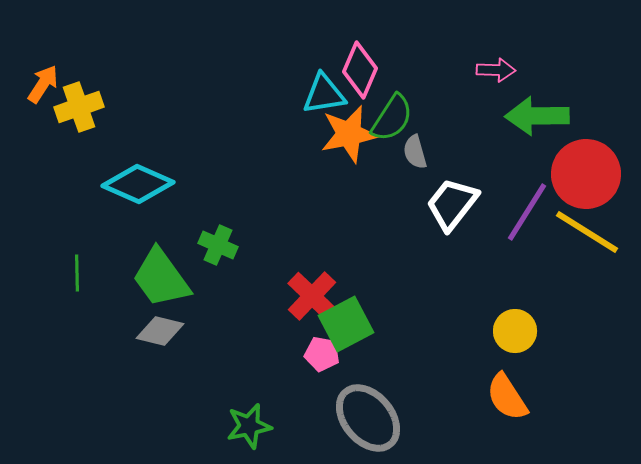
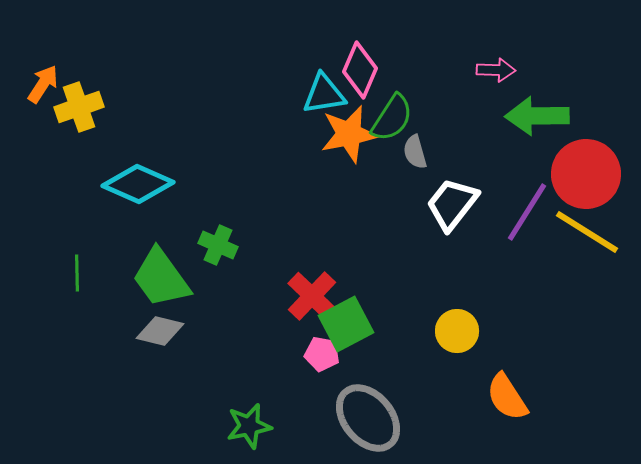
yellow circle: moved 58 px left
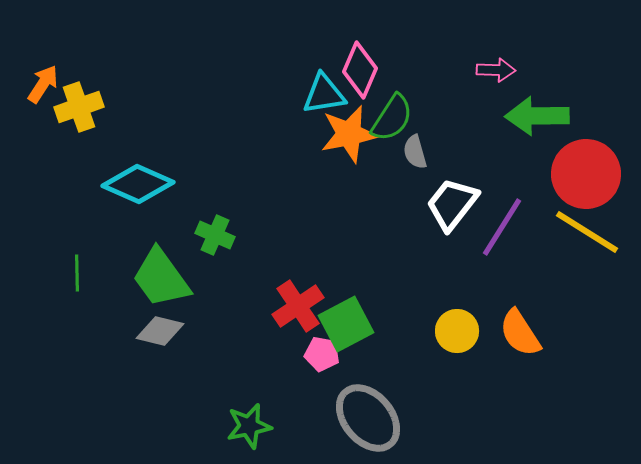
purple line: moved 25 px left, 15 px down
green cross: moved 3 px left, 10 px up
red cross: moved 14 px left, 10 px down; rotated 12 degrees clockwise
orange semicircle: moved 13 px right, 64 px up
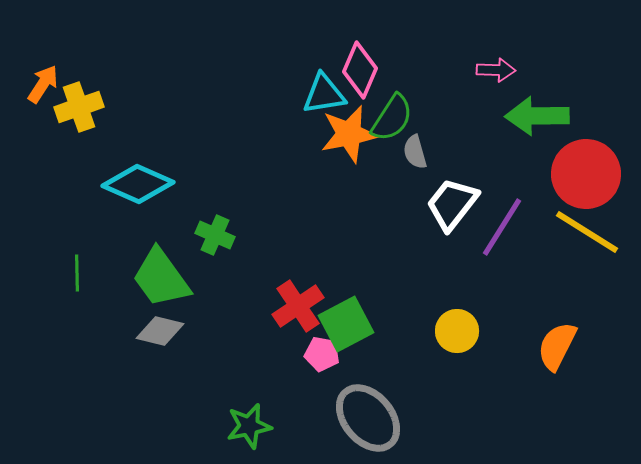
orange semicircle: moved 37 px right, 13 px down; rotated 60 degrees clockwise
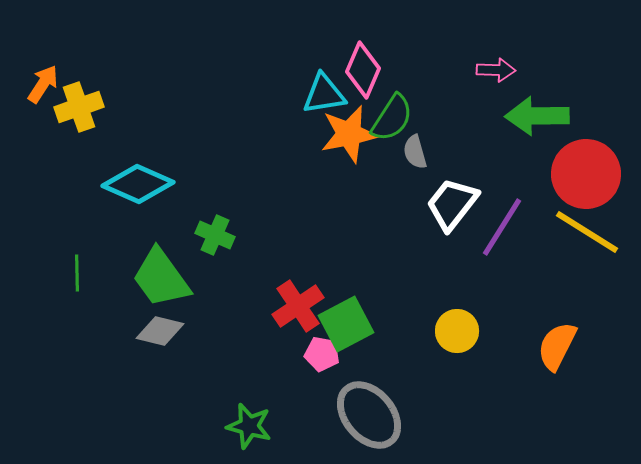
pink diamond: moved 3 px right
gray ellipse: moved 1 px right, 3 px up
green star: rotated 27 degrees clockwise
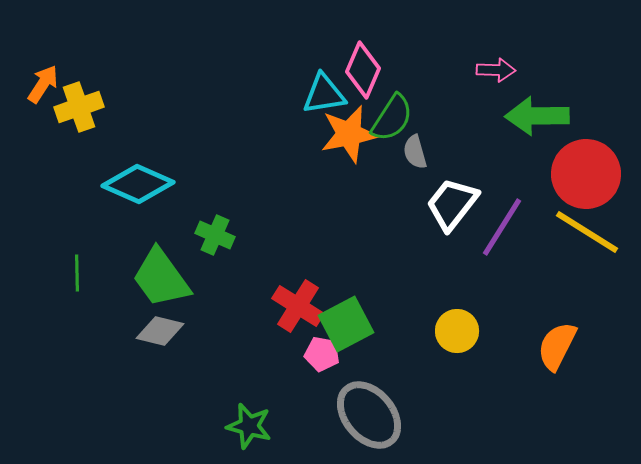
red cross: rotated 24 degrees counterclockwise
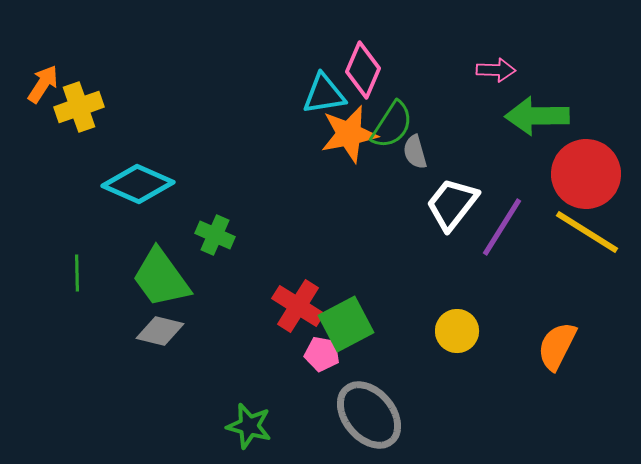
green semicircle: moved 7 px down
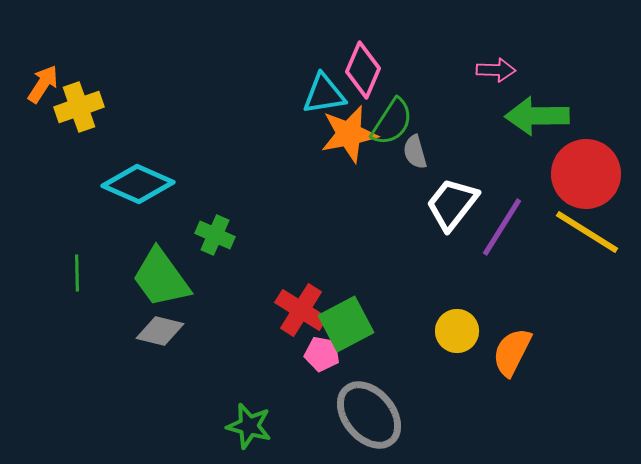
green semicircle: moved 3 px up
red cross: moved 3 px right, 4 px down
orange semicircle: moved 45 px left, 6 px down
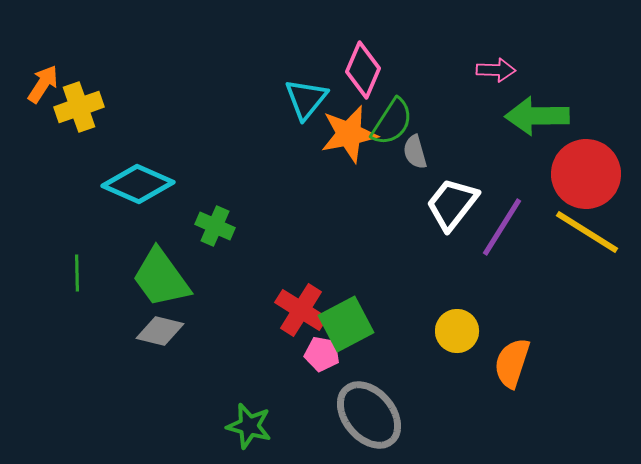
cyan triangle: moved 18 px left, 5 px down; rotated 42 degrees counterclockwise
green cross: moved 9 px up
orange semicircle: moved 11 px down; rotated 9 degrees counterclockwise
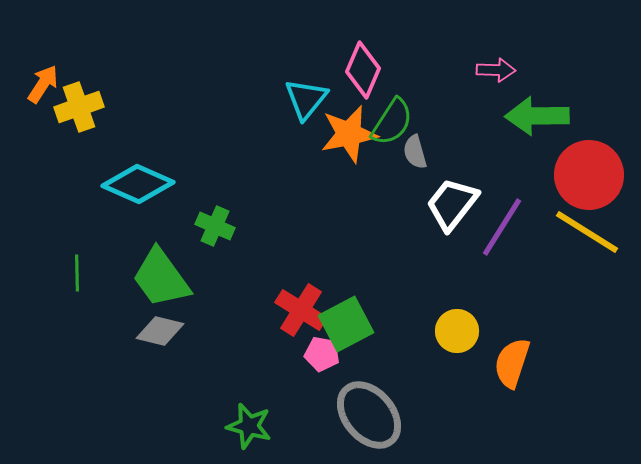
red circle: moved 3 px right, 1 px down
